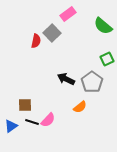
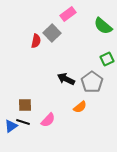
black line: moved 9 px left
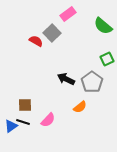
red semicircle: rotated 72 degrees counterclockwise
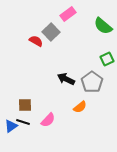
gray square: moved 1 px left, 1 px up
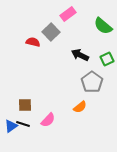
red semicircle: moved 3 px left, 1 px down; rotated 16 degrees counterclockwise
black arrow: moved 14 px right, 24 px up
black line: moved 2 px down
